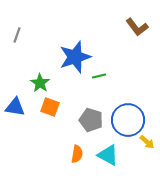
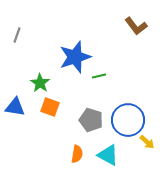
brown L-shape: moved 1 px left, 1 px up
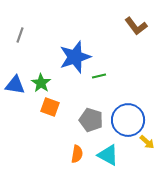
gray line: moved 3 px right
green star: moved 1 px right
blue triangle: moved 22 px up
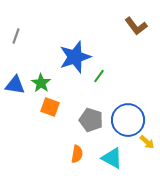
gray line: moved 4 px left, 1 px down
green line: rotated 40 degrees counterclockwise
cyan triangle: moved 4 px right, 3 px down
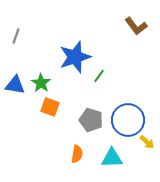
cyan triangle: rotated 30 degrees counterclockwise
